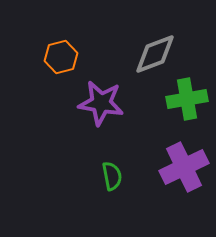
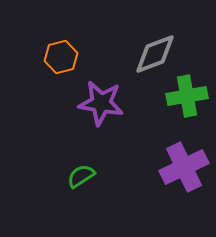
green cross: moved 3 px up
green semicircle: moved 31 px left; rotated 112 degrees counterclockwise
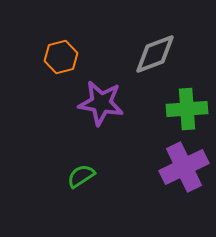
green cross: moved 13 px down; rotated 6 degrees clockwise
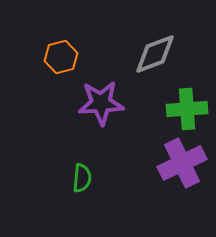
purple star: rotated 12 degrees counterclockwise
purple cross: moved 2 px left, 4 px up
green semicircle: moved 1 px right, 2 px down; rotated 128 degrees clockwise
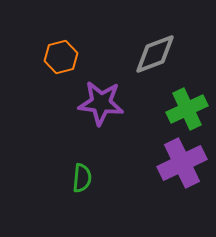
purple star: rotated 9 degrees clockwise
green cross: rotated 21 degrees counterclockwise
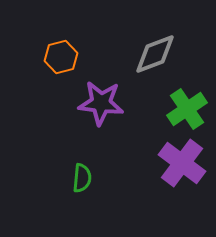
green cross: rotated 9 degrees counterclockwise
purple cross: rotated 27 degrees counterclockwise
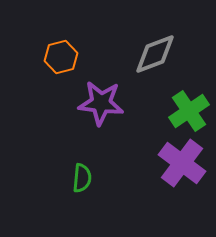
green cross: moved 2 px right, 2 px down
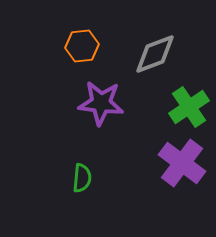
orange hexagon: moved 21 px right, 11 px up; rotated 8 degrees clockwise
green cross: moved 4 px up
